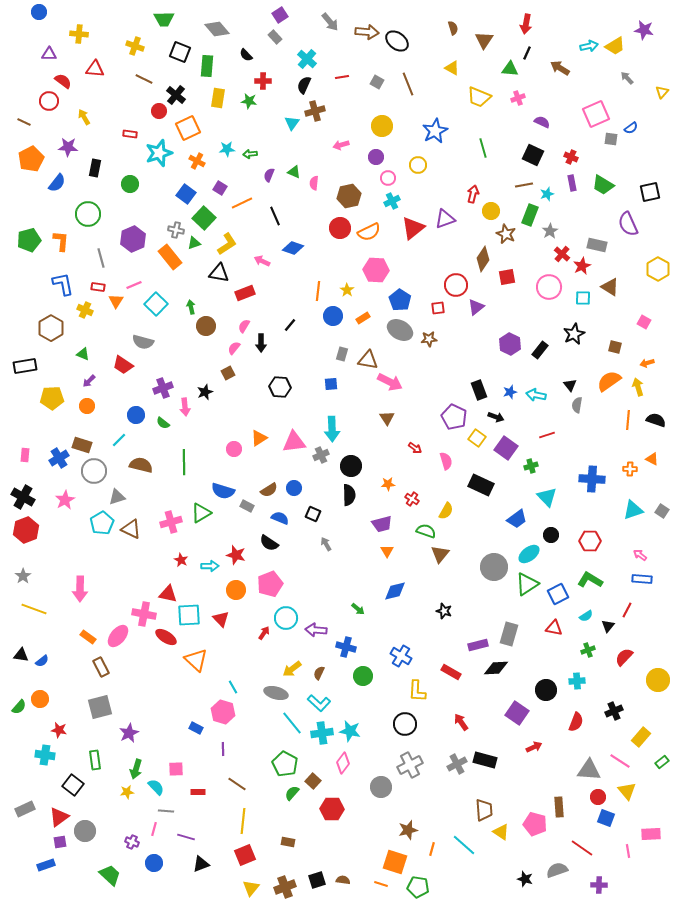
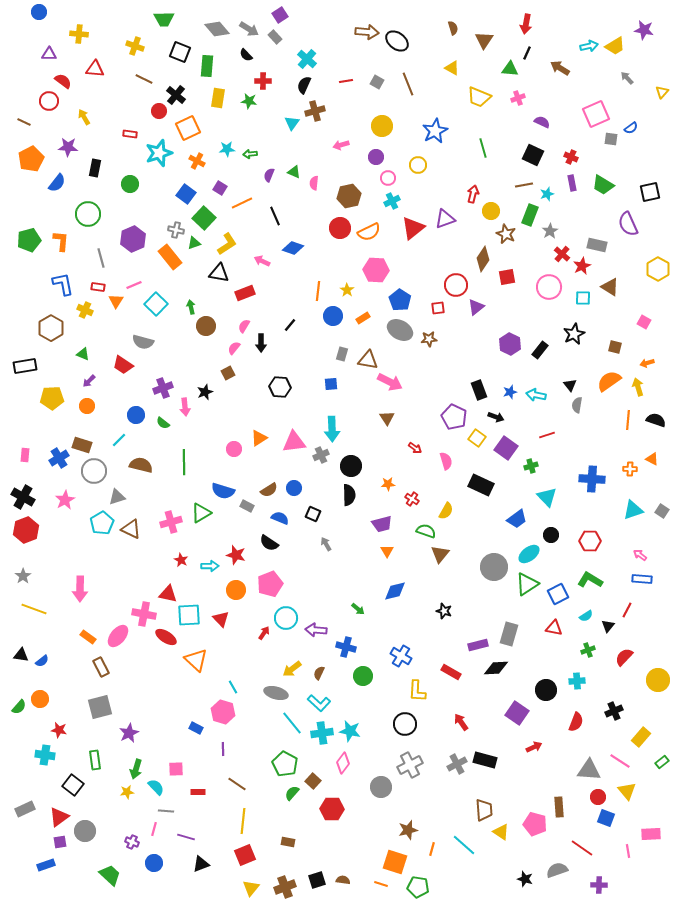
gray arrow at (330, 22): moved 81 px left, 7 px down; rotated 18 degrees counterclockwise
red line at (342, 77): moved 4 px right, 4 px down
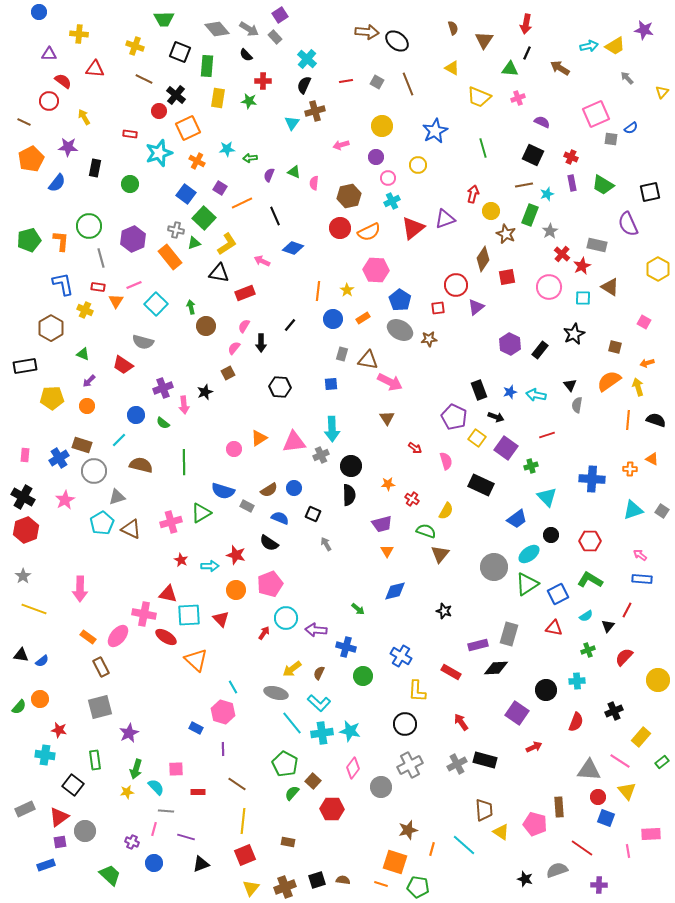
green arrow at (250, 154): moved 4 px down
green circle at (88, 214): moved 1 px right, 12 px down
blue circle at (333, 316): moved 3 px down
pink arrow at (185, 407): moved 1 px left, 2 px up
pink diamond at (343, 763): moved 10 px right, 5 px down
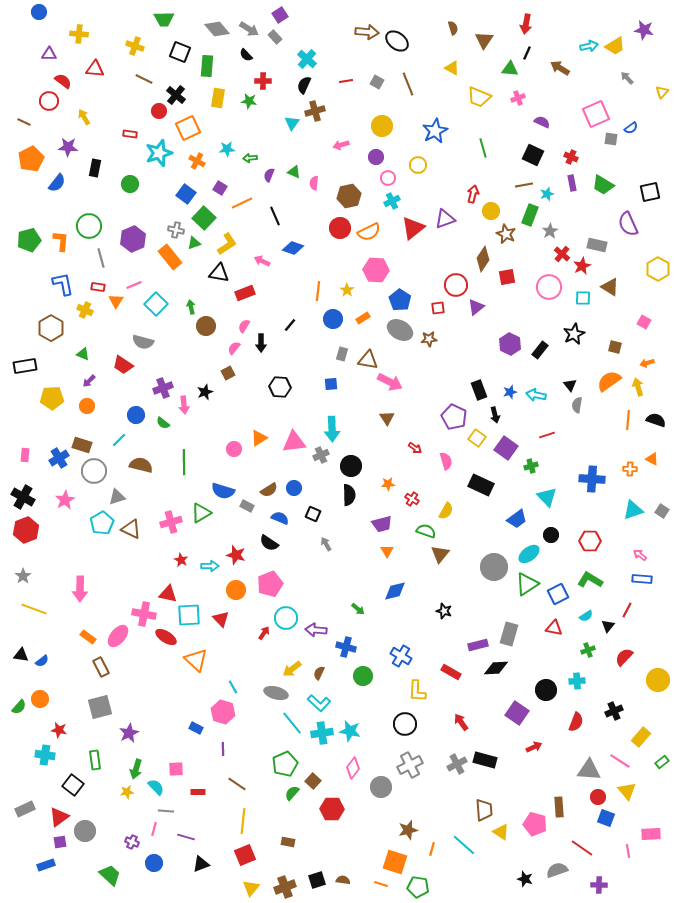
black arrow at (496, 417): moved 1 px left, 2 px up; rotated 56 degrees clockwise
green pentagon at (285, 764): rotated 20 degrees clockwise
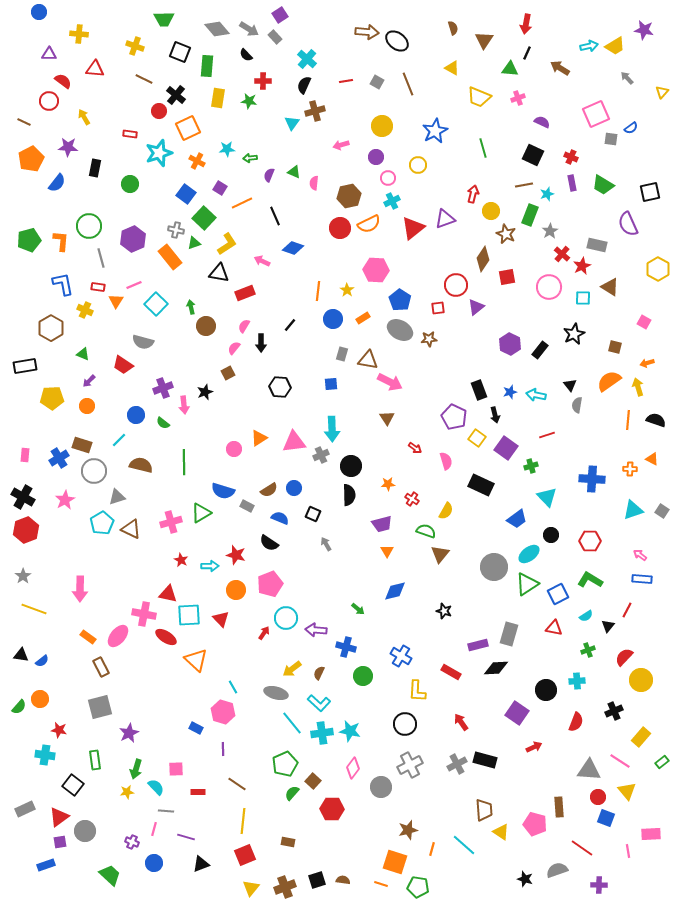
orange semicircle at (369, 232): moved 8 px up
yellow circle at (658, 680): moved 17 px left
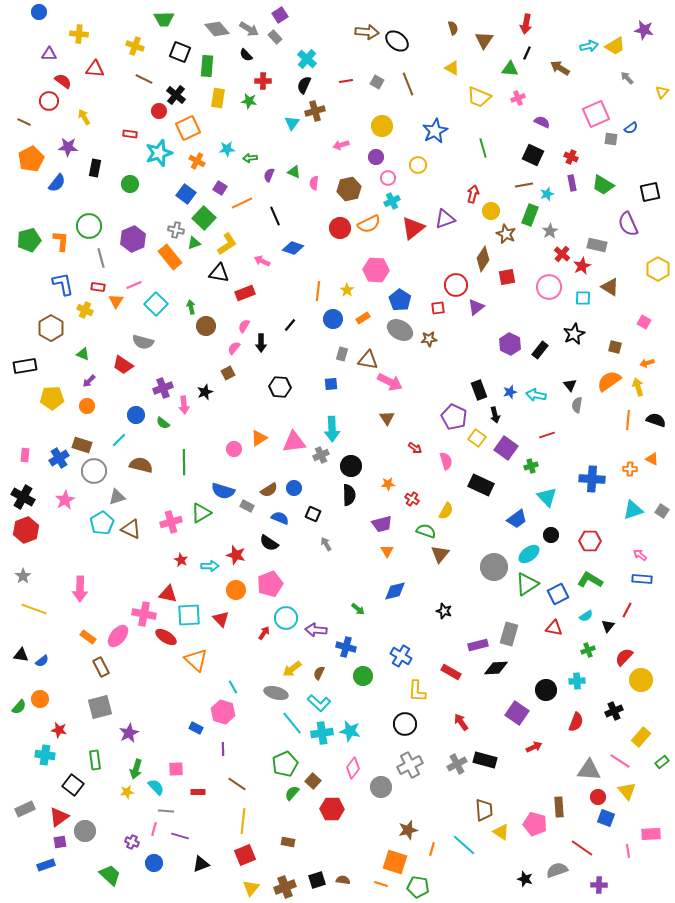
brown hexagon at (349, 196): moved 7 px up
purple line at (186, 837): moved 6 px left, 1 px up
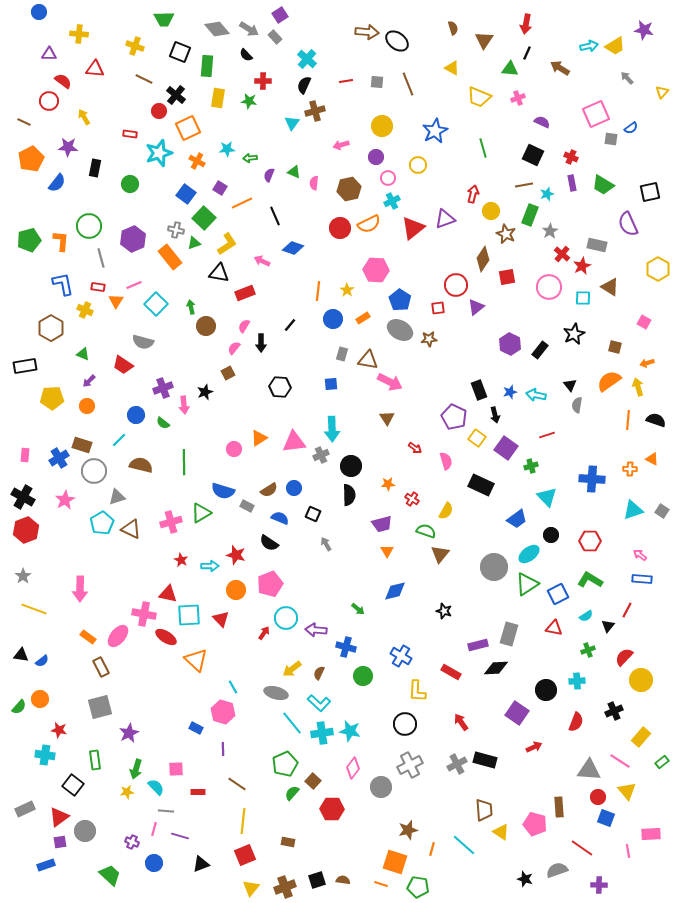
gray square at (377, 82): rotated 24 degrees counterclockwise
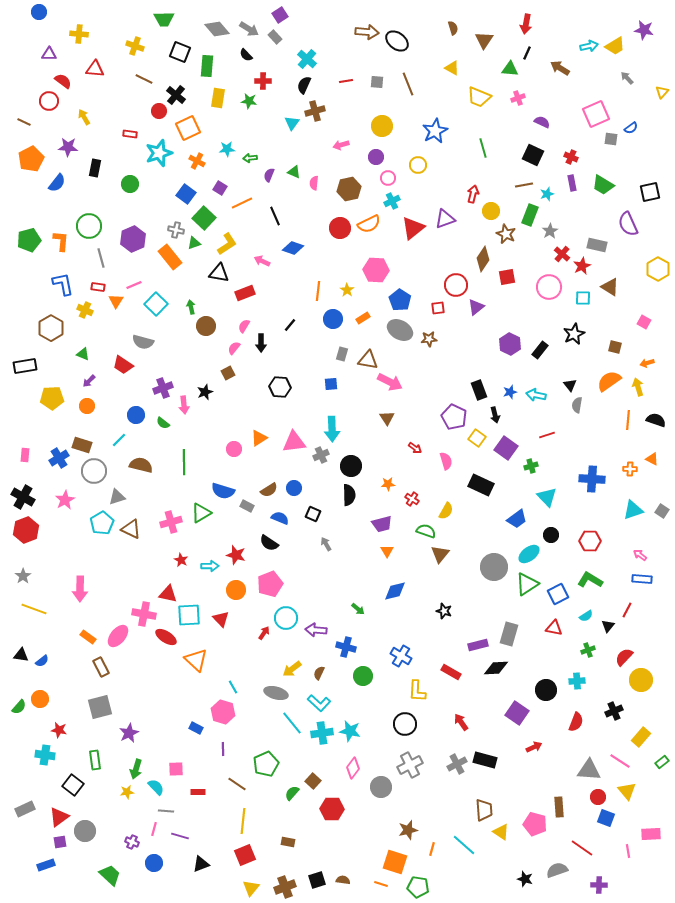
green pentagon at (285, 764): moved 19 px left
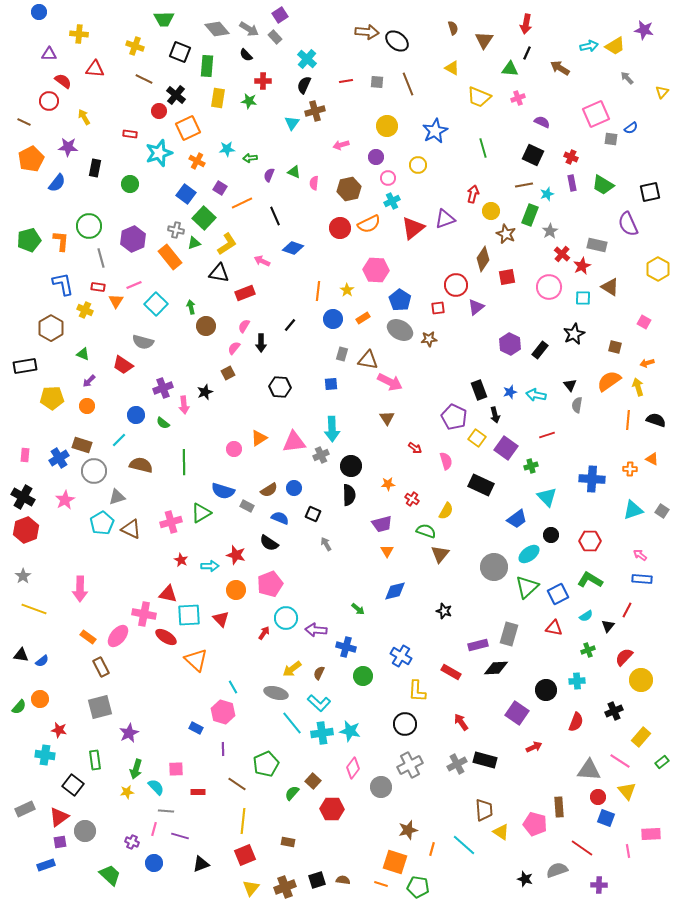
yellow circle at (382, 126): moved 5 px right
green triangle at (527, 584): moved 3 px down; rotated 10 degrees counterclockwise
